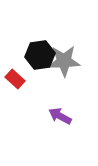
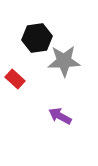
black hexagon: moved 3 px left, 17 px up
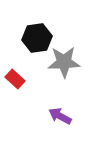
gray star: moved 1 px down
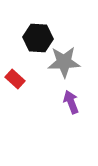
black hexagon: moved 1 px right; rotated 12 degrees clockwise
purple arrow: moved 11 px right, 14 px up; rotated 40 degrees clockwise
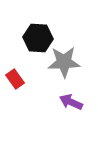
red rectangle: rotated 12 degrees clockwise
purple arrow: rotated 45 degrees counterclockwise
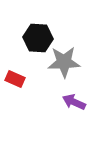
red rectangle: rotated 30 degrees counterclockwise
purple arrow: moved 3 px right
